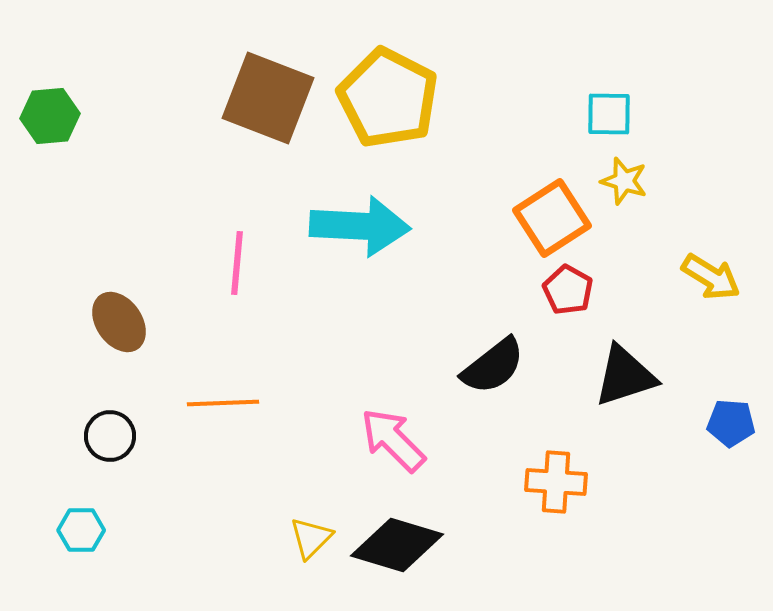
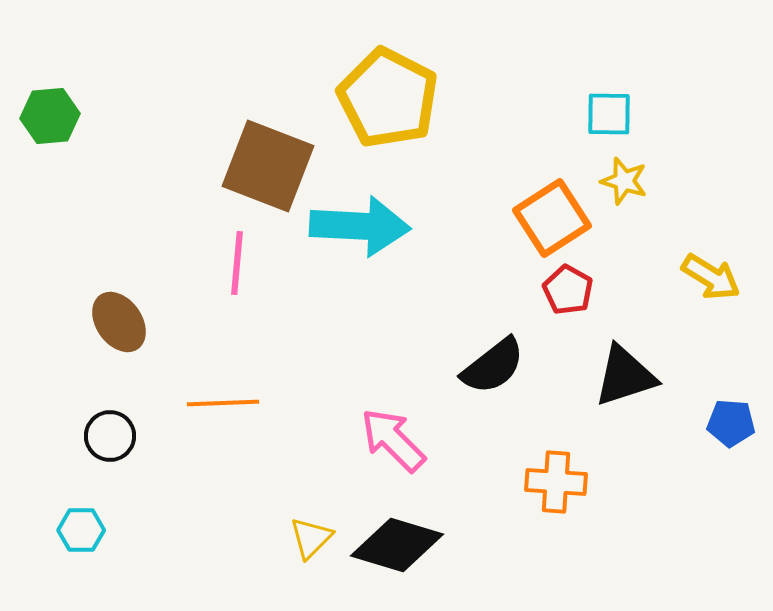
brown square: moved 68 px down
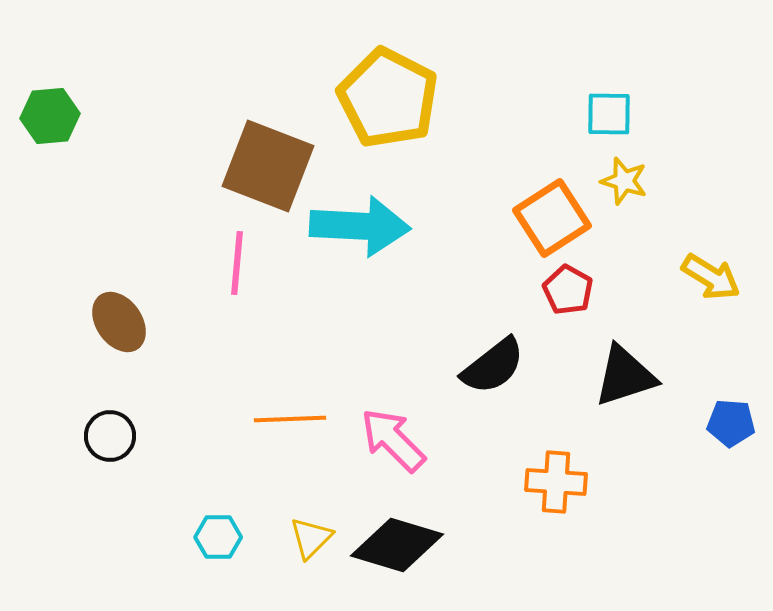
orange line: moved 67 px right, 16 px down
cyan hexagon: moved 137 px right, 7 px down
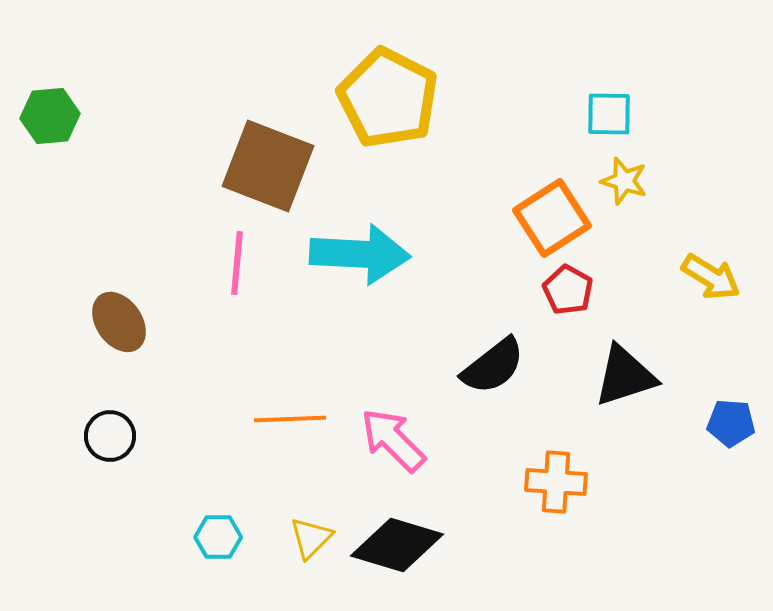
cyan arrow: moved 28 px down
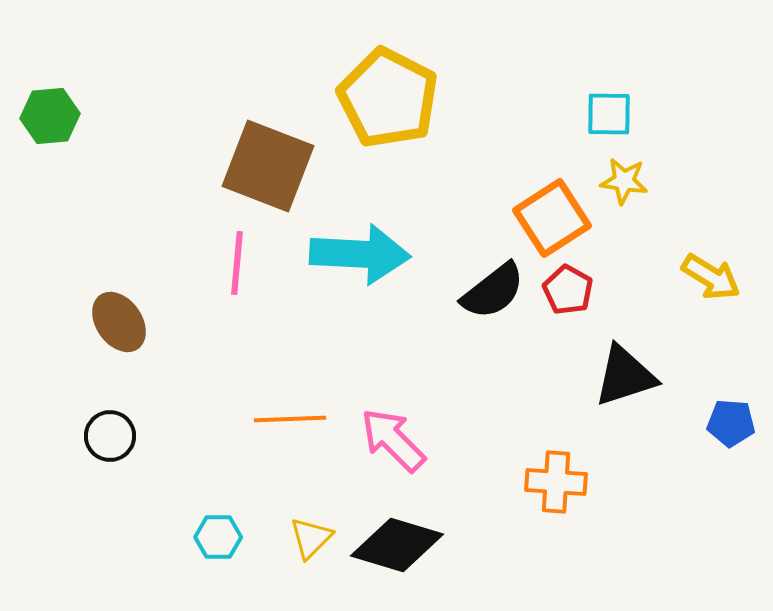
yellow star: rotated 9 degrees counterclockwise
black semicircle: moved 75 px up
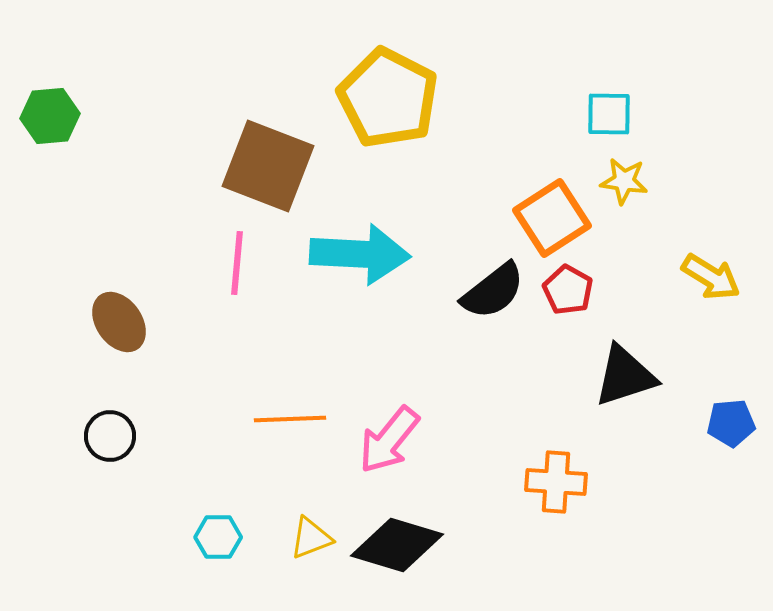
blue pentagon: rotated 9 degrees counterclockwise
pink arrow: moved 4 px left; rotated 96 degrees counterclockwise
yellow triangle: rotated 24 degrees clockwise
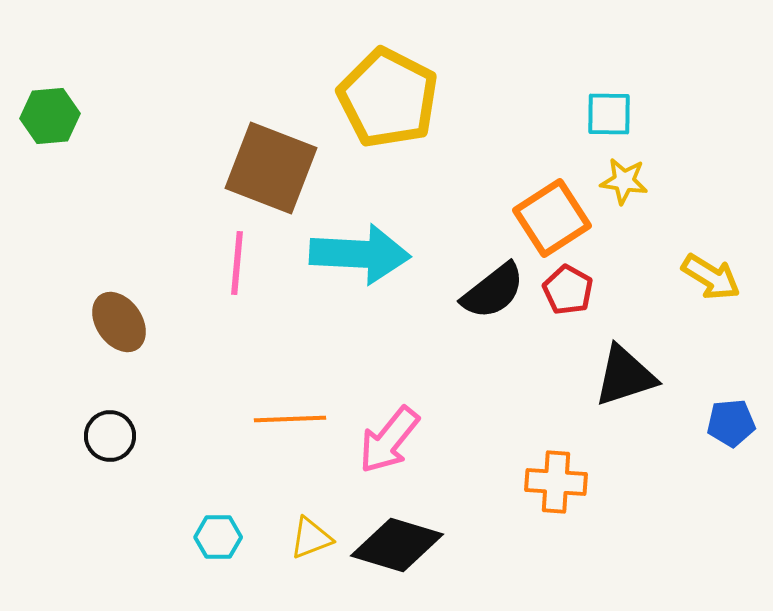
brown square: moved 3 px right, 2 px down
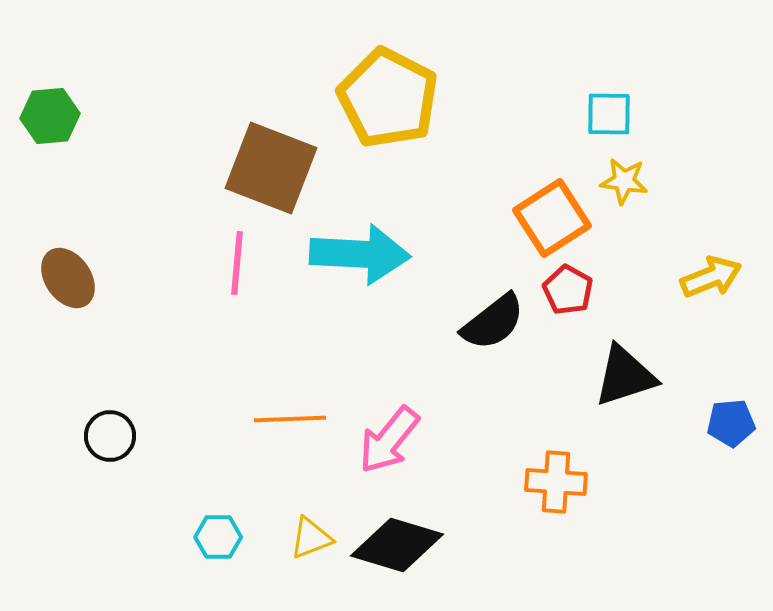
yellow arrow: rotated 54 degrees counterclockwise
black semicircle: moved 31 px down
brown ellipse: moved 51 px left, 44 px up
